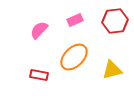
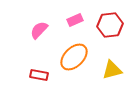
red hexagon: moved 5 px left, 4 px down
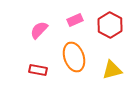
red hexagon: rotated 25 degrees counterclockwise
orange ellipse: rotated 64 degrees counterclockwise
red rectangle: moved 1 px left, 5 px up
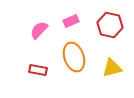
pink rectangle: moved 4 px left, 1 px down
red hexagon: rotated 15 degrees counterclockwise
yellow triangle: moved 2 px up
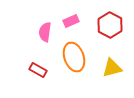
red hexagon: rotated 15 degrees clockwise
pink semicircle: moved 6 px right, 2 px down; rotated 36 degrees counterclockwise
red rectangle: rotated 18 degrees clockwise
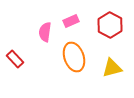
red rectangle: moved 23 px left, 11 px up; rotated 18 degrees clockwise
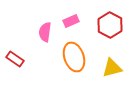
red rectangle: rotated 12 degrees counterclockwise
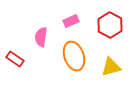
pink semicircle: moved 4 px left, 5 px down
orange ellipse: moved 1 px up
yellow triangle: moved 1 px left, 1 px up
